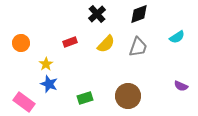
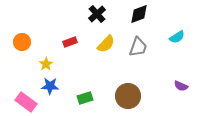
orange circle: moved 1 px right, 1 px up
blue star: moved 1 px right, 2 px down; rotated 18 degrees counterclockwise
pink rectangle: moved 2 px right
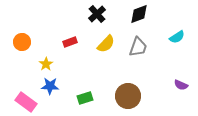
purple semicircle: moved 1 px up
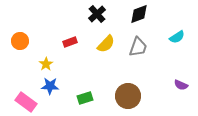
orange circle: moved 2 px left, 1 px up
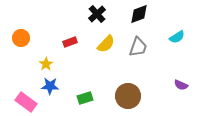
orange circle: moved 1 px right, 3 px up
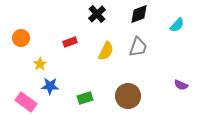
cyan semicircle: moved 12 px up; rotated 14 degrees counterclockwise
yellow semicircle: moved 7 px down; rotated 18 degrees counterclockwise
yellow star: moved 6 px left
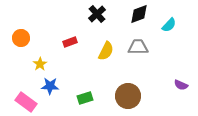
cyan semicircle: moved 8 px left
gray trapezoid: rotated 110 degrees counterclockwise
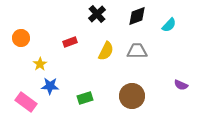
black diamond: moved 2 px left, 2 px down
gray trapezoid: moved 1 px left, 4 px down
brown circle: moved 4 px right
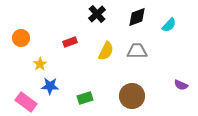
black diamond: moved 1 px down
